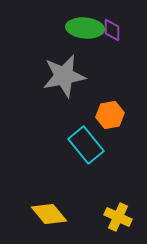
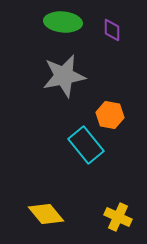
green ellipse: moved 22 px left, 6 px up
orange hexagon: rotated 20 degrees clockwise
yellow diamond: moved 3 px left
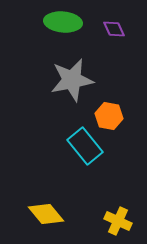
purple diamond: moved 2 px right, 1 px up; rotated 25 degrees counterclockwise
gray star: moved 8 px right, 4 px down
orange hexagon: moved 1 px left, 1 px down
cyan rectangle: moved 1 px left, 1 px down
yellow cross: moved 4 px down
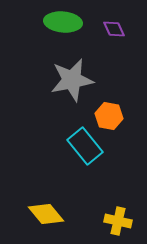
yellow cross: rotated 12 degrees counterclockwise
